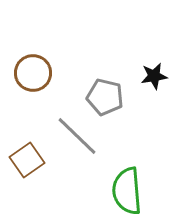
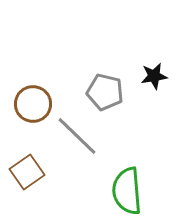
brown circle: moved 31 px down
gray pentagon: moved 5 px up
brown square: moved 12 px down
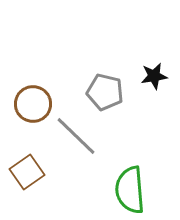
gray line: moved 1 px left
green semicircle: moved 3 px right, 1 px up
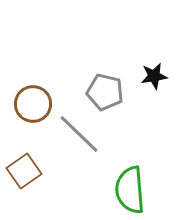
gray line: moved 3 px right, 2 px up
brown square: moved 3 px left, 1 px up
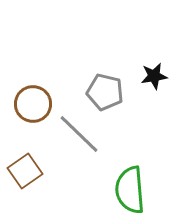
brown square: moved 1 px right
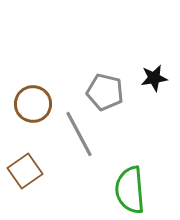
black star: moved 2 px down
gray line: rotated 18 degrees clockwise
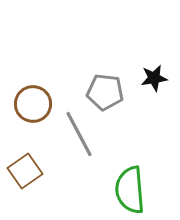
gray pentagon: rotated 6 degrees counterclockwise
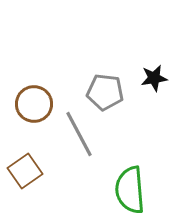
brown circle: moved 1 px right
